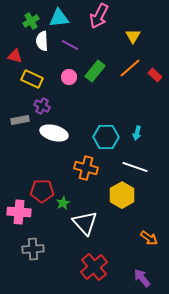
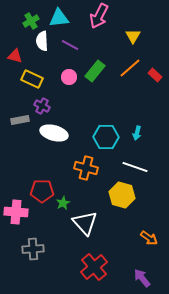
yellow hexagon: rotated 15 degrees counterclockwise
pink cross: moved 3 px left
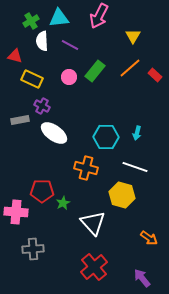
white ellipse: rotated 20 degrees clockwise
white triangle: moved 8 px right
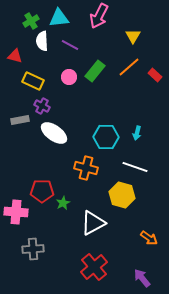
orange line: moved 1 px left, 1 px up
yellow rectangle: moved 1 px right, 2 px down
white triangle: rotated 44 degrees clockwise
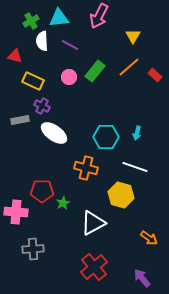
yellow hexagon: moved 1 px left
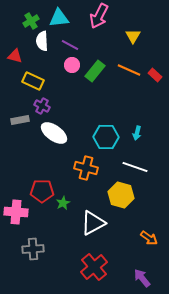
orange line: moved 3 px down; rotated 65 degrees clockwise
pink circle: moved 3 px right, 12 px up
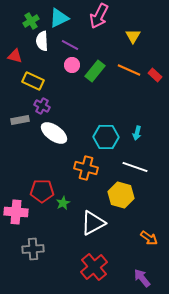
cyan triangle: rotated 20 degrees counterclockwise
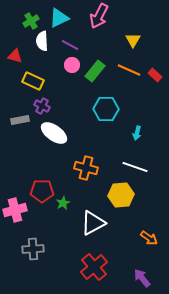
yellow triangle: moved 4 px down
cyan hexagon: moved 28 px up
yellow hexagon: rotated 20 degrees counterclockwise
pink cross: moved 1 px left, 2 px up; rotated 20 degrees counterclockwise
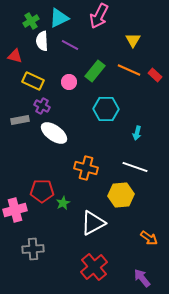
pink circle: moved 3 px left, 17 px down
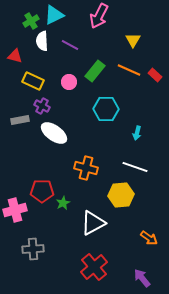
cyan triangle: moved 5 px left, 3 px up
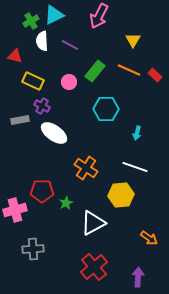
orange cross: rotated 20 degrees clockwise
green star: moved 3 px right
purple arrow: moved 4 px left, 1 px up; rotated 42 degrees clockwise
